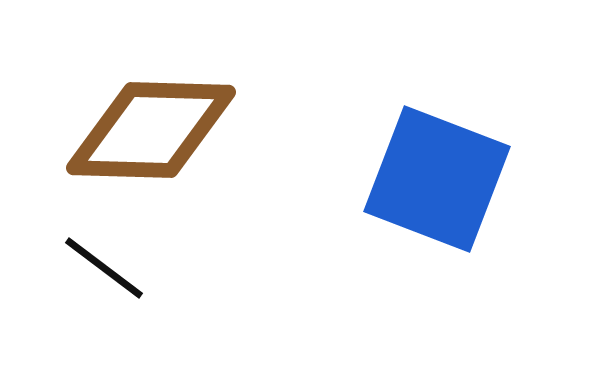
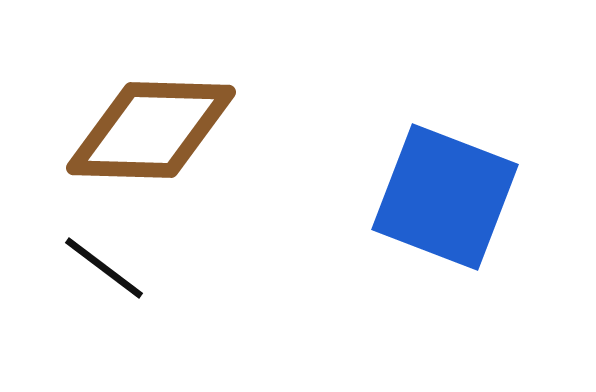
blue square: moved 8 px right, 18 px down
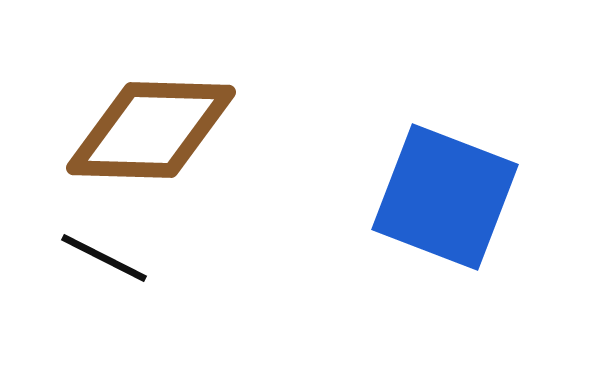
black line: moved 10 px up; rotated 10 degrees counterclockwise
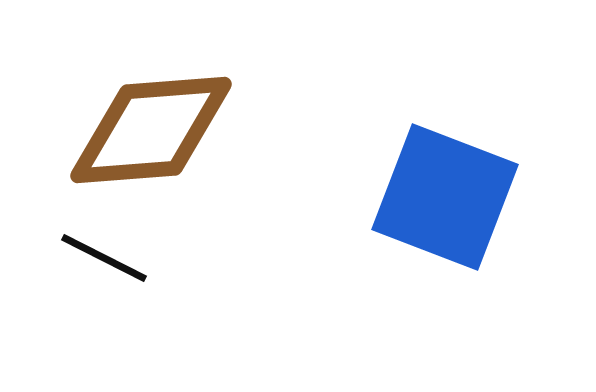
brown diamond: rotated 6 degrees counterclockwise
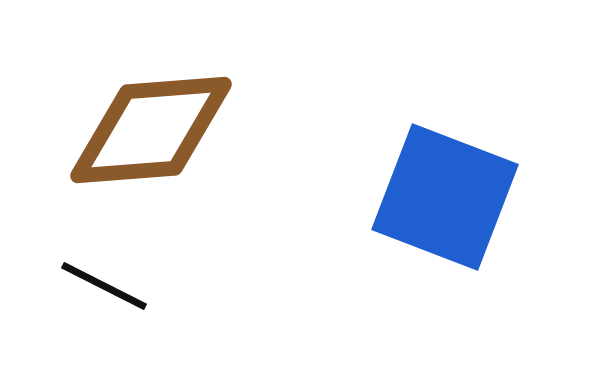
black line: moved 28 px down
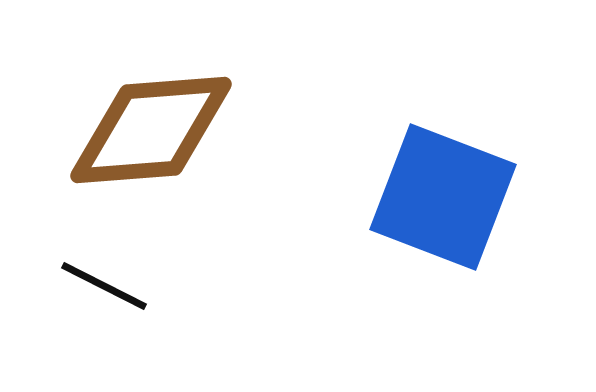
blue square: moved 2 px left
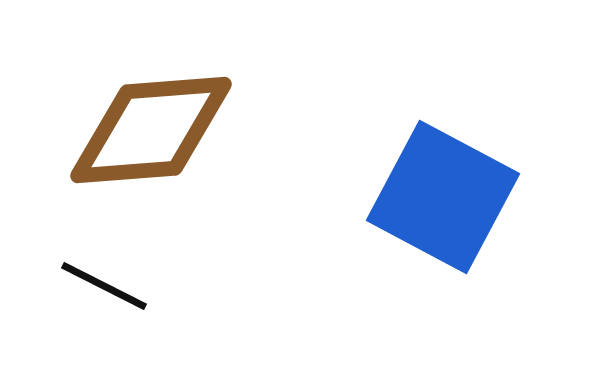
blue square: rotated 7 degrees clockwise
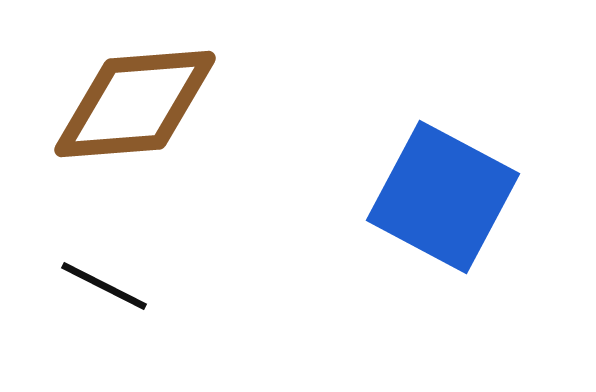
brown diamond: moved 16 px left, 26 px up
